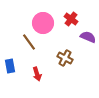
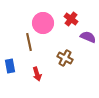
brown line: rotated 24 degrees clockwise
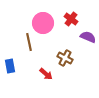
red arrow: moved 9 px right; rotated 32 degrees counterclockwise
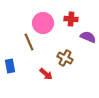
red cross: rotated 32 degrees counterclockwise
brown line: rotated 12 degrees counterclockwise
